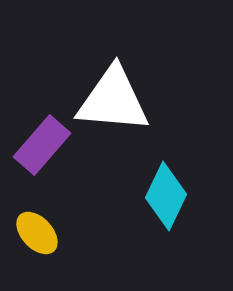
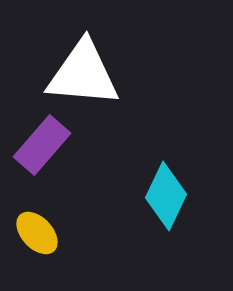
white triangle: moved 30 px left, 26 px up
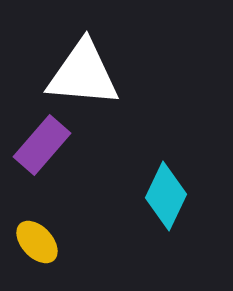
yellow ellipse: moved 9 px down
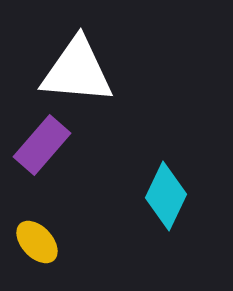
white triangle: moved 6 px left, 3 px up
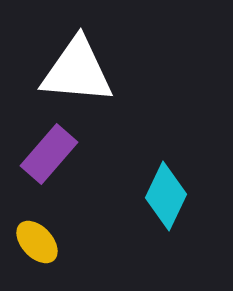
purple rectangle: moved 7 px right, 9 px down
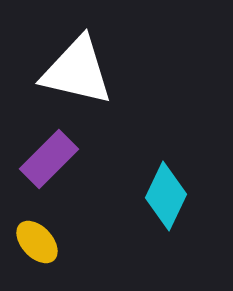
white triangle: rotated 8 degrees clockwise
purple rectangle: moved 5 px down; rotated 4 degrees clockwise
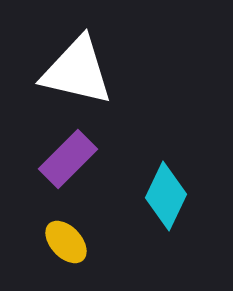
purple rectangle: moved 19 px right
yellow ellipse: moved 29 px right
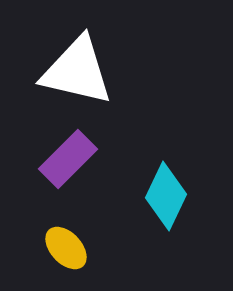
yellow ellipse: moved 6 px down
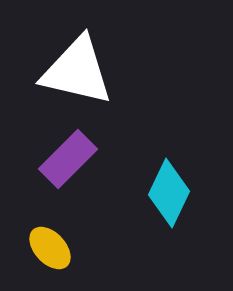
cyan diamond: moved 3 px right, 3 px up
yellow ellipse: moved 16 px left
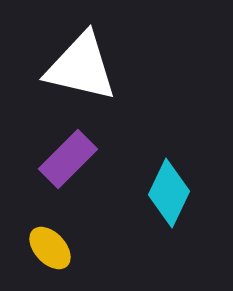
white triangle: moved 4 px right, 4 px up
